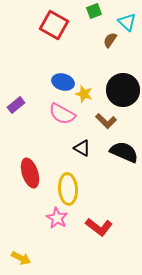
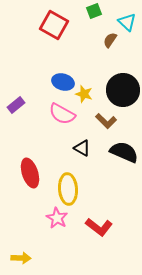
yellow arrow: rotated 24 degrees counterclockwise
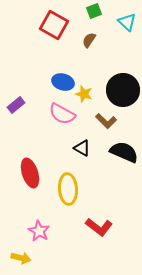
brown semicircle: moved 21 px left
pink star: moved 18 px left, 13 px down
yellow arrow: rotated 12 degrees clockwise
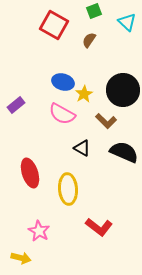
yellow star: rotated 24 degrees clockwise
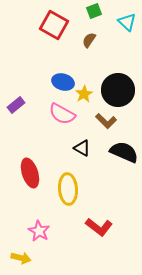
black circle: moved 5 px left
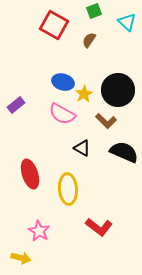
red ellipse: moved 1 px down
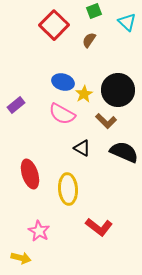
red square: rotated 16 degrees clockwise
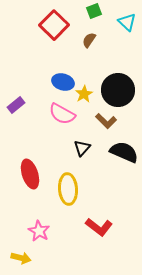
black triangle: rotated 42 degrees clockwise
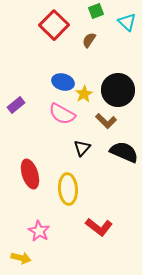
green square: moved 2 px right
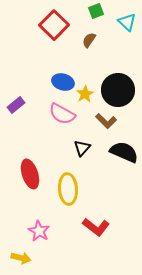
yellow star: moved 1 px right
red L-shape: moved 3 px left
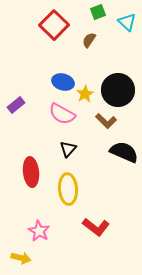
green square: moved 2 px right, 1 px down
black triangle: moved 14 px left, 1 px down
red ellipse: moved 1 px right, 2 px up; rotated 12 degrees clockwise
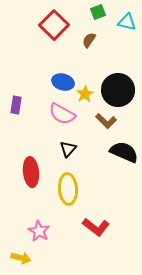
cyan triangle: rotated 30 degrees counterclockwise
purple rectangle: rotated 42 degrees counterclockwise
